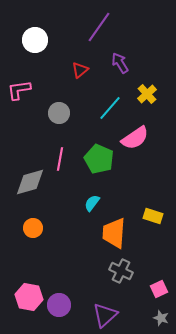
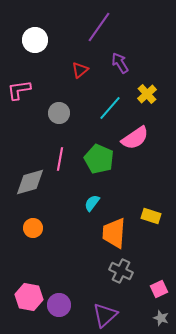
yellow rectangle: moved 2 px left
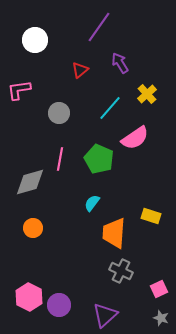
pink hexagon: rotated 16 degrees clockwise
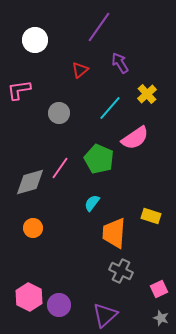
pink line: moved 9 px down; rotated 25 degrees clockwise
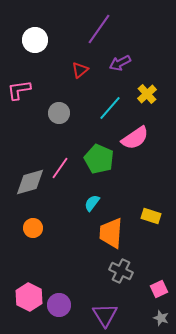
purple line: moved 2 px down
purple arrow: rotated 85 degrees counterclockwise
orange trapezoid: moved 3 px left
purple triangle: rotated 20 degrees counterclockwise
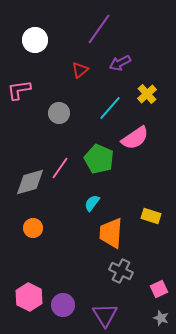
purple circle: moved 4 px right
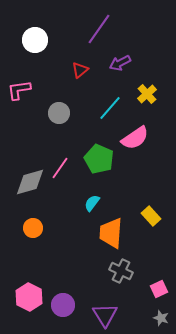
yellow rectangle: rotated 30 degrees clockwise
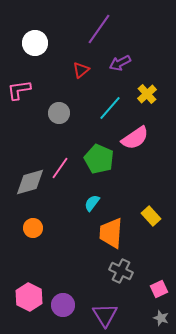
white circle: moved 3 px down
red triangle: moved 1 px right
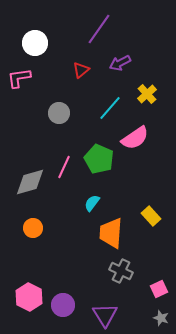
pink L-shape: moved 12 px up
pink line: moved 4 px right, 1 px up; rotated 10 degrees counterclockwise
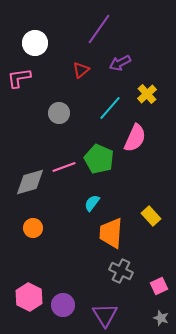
pink semicircle: rotated 32 degrees counterclockwise
pink line: rotated 45 degrees clockwise
pink square: moved 3 px up
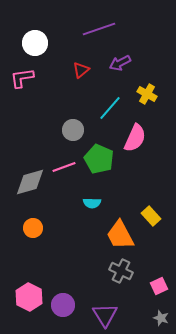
purple line: rotated 36 degrees clockwise
pink L-shape: moved 3 px right
yellow cross: rotated 18 degrees counterclockwise
gray circle: moved 14 px right, 17 px down
cyan semicircle: rotated 126 degrees counterclockwise
orange trapezoid: moved 9 px right, 2 px down; rotated 32 degrees counterclockwise
